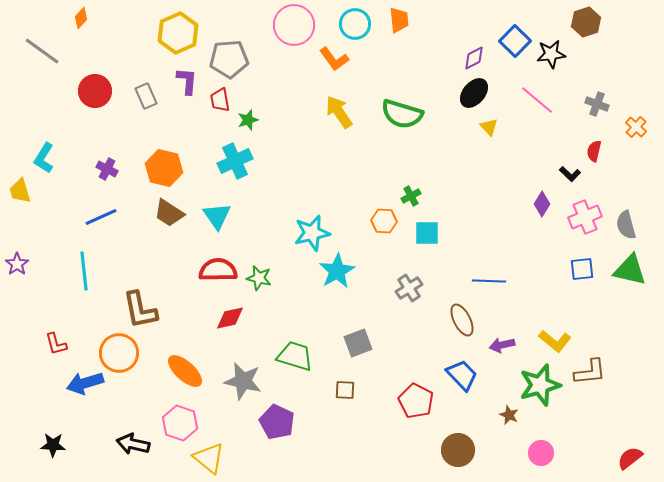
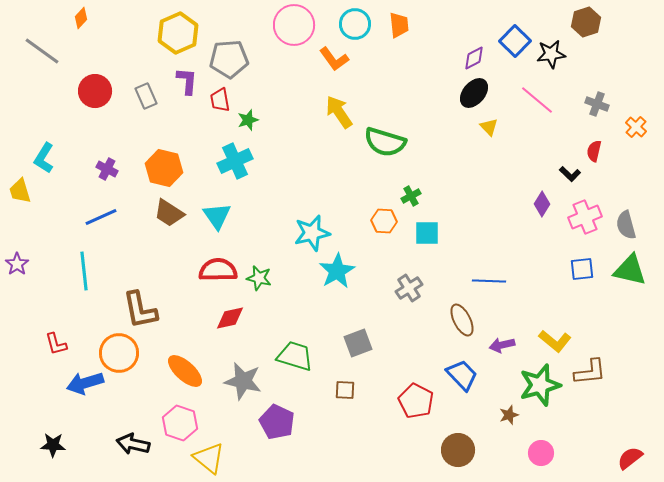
orange trapezoid at (399, 20): moved 5 px down
green semicircle at (402, 114): moved 17 px left, 28 px down
brown star at (509, 415): rotated 30 degrees clockwise
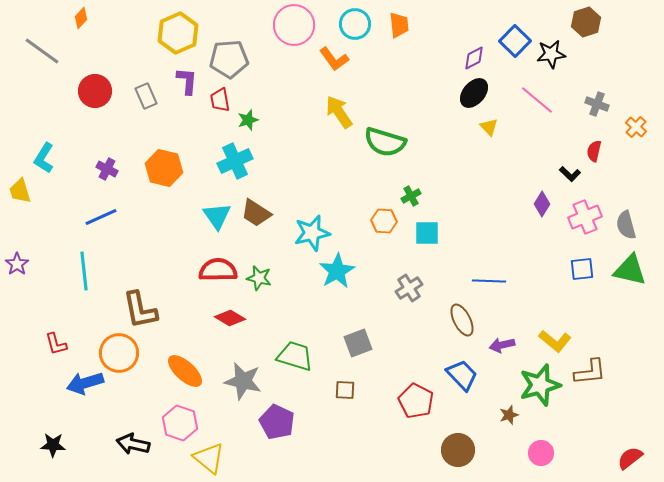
brown trapezoid at (169, 213): moved 87 px right
red diamond at (230, 318): rotated 44 degrees clockwise
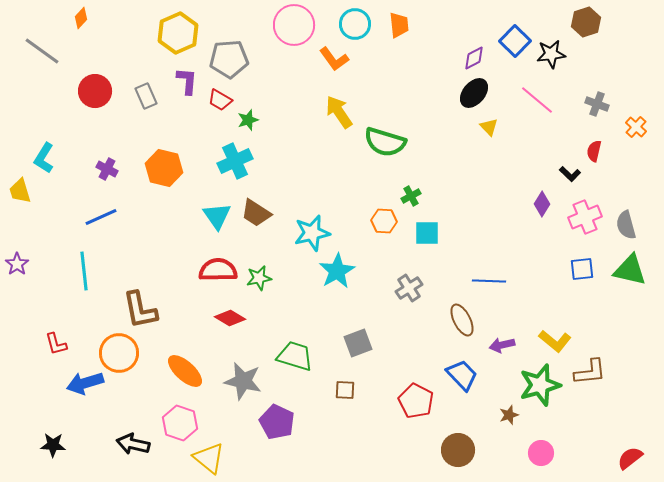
red trapezoid at (220, 100): rotated 50 degrees counterclockwise
green star at (259, 278): rotated 25 degrees counterclockwise
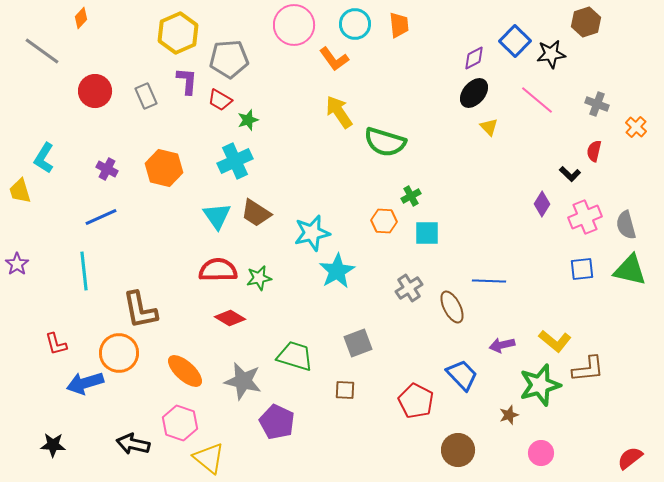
brown ellipse at (462, 320): moved 10 px left, 13 px up
brown L-shape at (590, 372): moved 2 px left, 3 px up
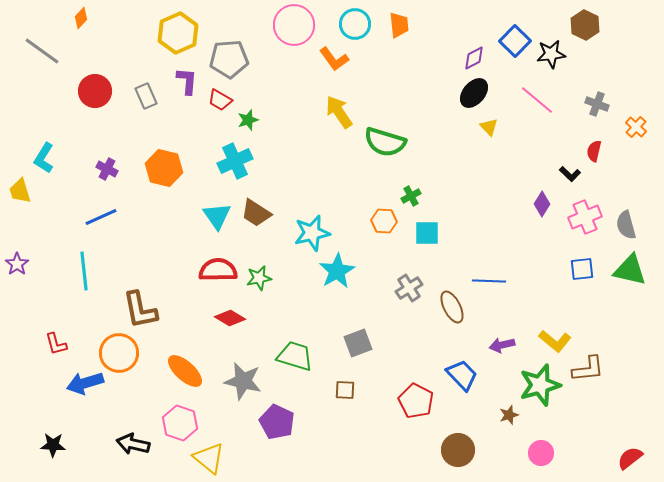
brown hexagon at (586, 22): moved 1 px left, 3 px down; rotated 16 degrees counterclockwise
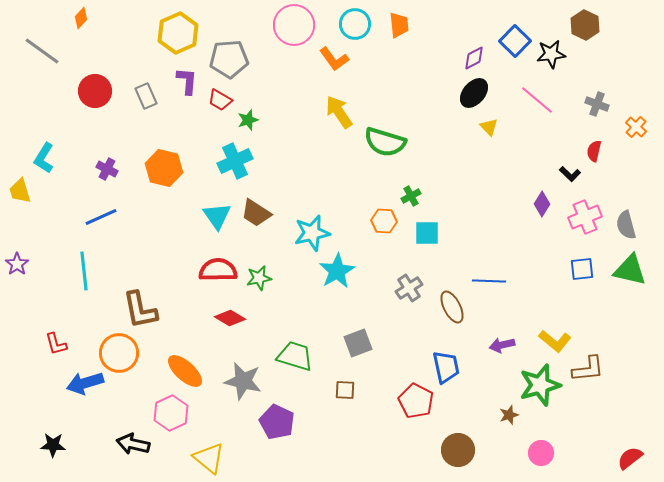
blue trapezoid at (462, 375): moved 16 px left, 8 px up; rotated 32 degrees clockwise
pink hexagon at (180, 423): moved 9 px left, 10 px up; rotated 16 degrees clockwise
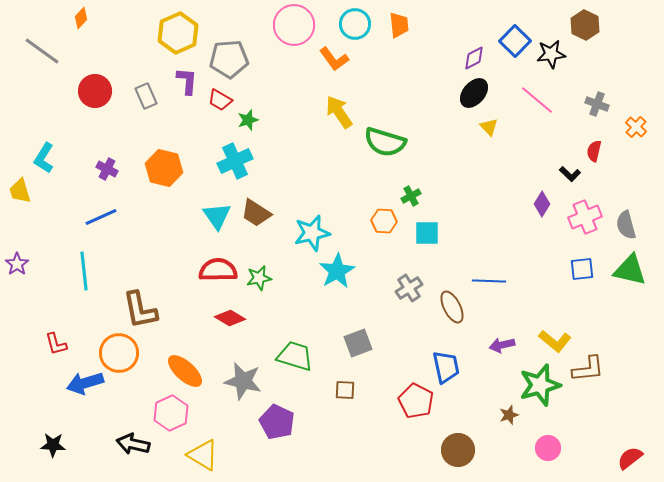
pink circle at (541, 453): moved 7 px right, 5 px up
yellow triangle at (209, 458): moved 6 px left, 3 px up; rotated 8 degrees counterclockwise
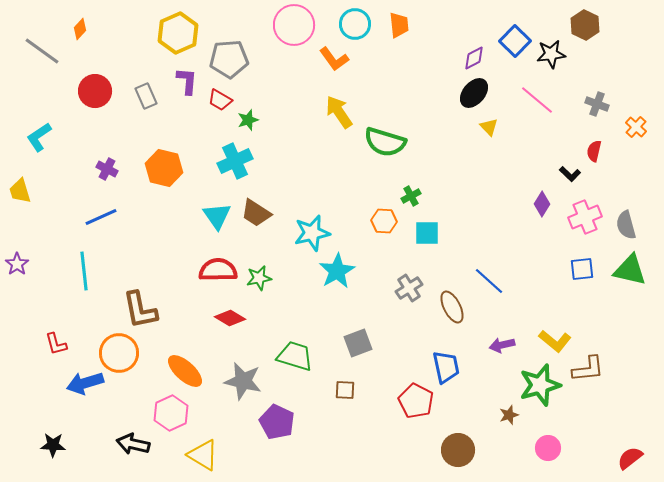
orange diamond at (81, 18): moved 1 px left, 11 px down
cyan L-shape at (44, 158): moved 5 px left, 21 px up; rotated 24 degrees clockwise
blue line at (489, 281): rotated 40 degrees clockwise
